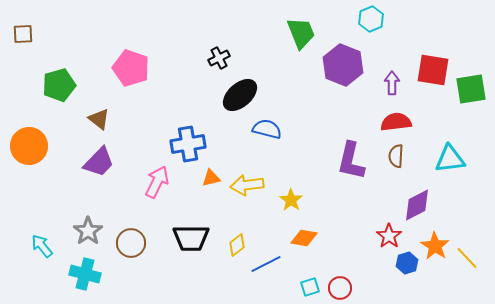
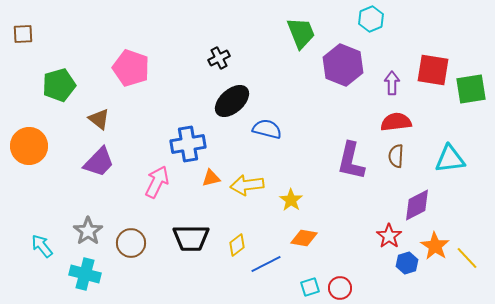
black ellipse: moved 8 px left, 6 px down
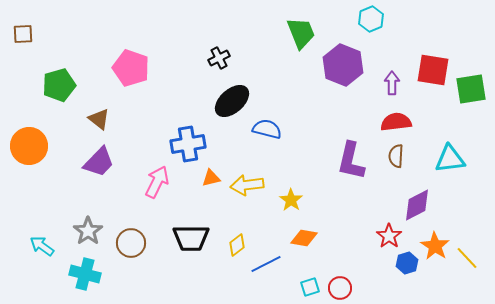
cyan arrow: rotated 15 degrees counterclockwise
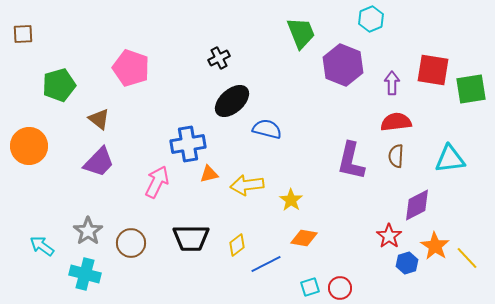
orange triangle: moved 2 px left, 4 px up
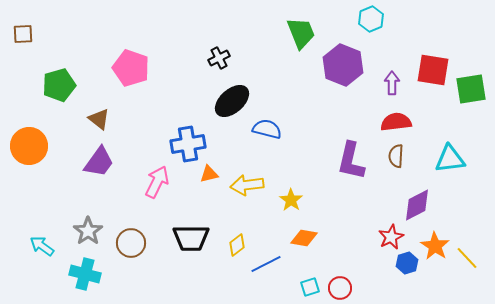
purple trapezoid: rotated 8 degrees counterclockwise
red star: moved 2 px right, 1 px down; rotated 10 degrees clockwise
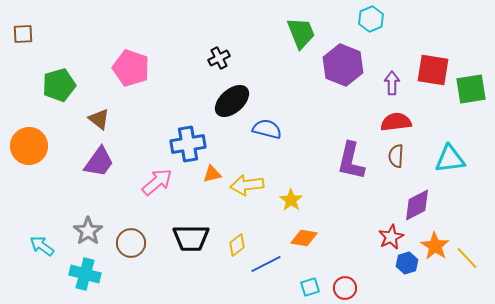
orange triangle: moved 3 px right
pink arrow: rotated 24 degrees clockwise
red circle: moved 5 px right
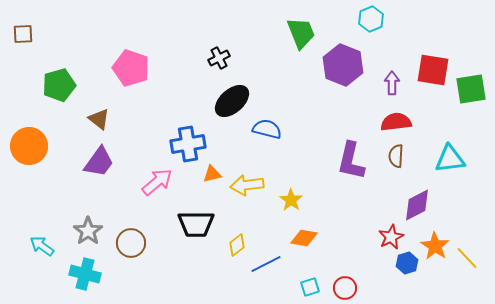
black trapezoid: moved 5 px right, 14 px up
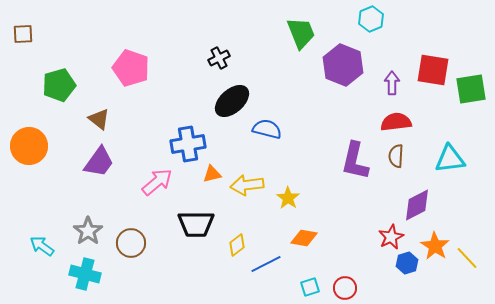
purple L-shape: moved 4 px right
yellow star: moved 3 px left, 2 px up
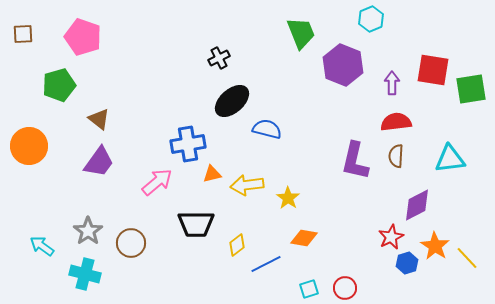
pink pentagon: moved 48 px left, 31 px up
cyan square: moved 1 px left, 2 px down
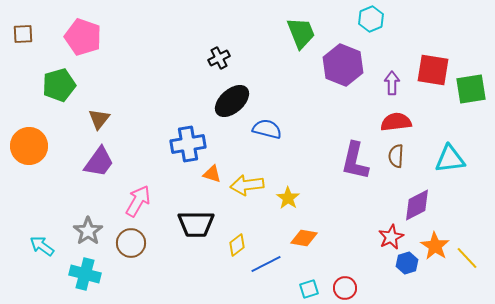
brown triangle: rotated 30 degrees clockwise
orange triangle: rotated 30 degrees clockwise
pink arrow: moved 19 px left, 19 px down; rotated 20 degrees counterclockwise
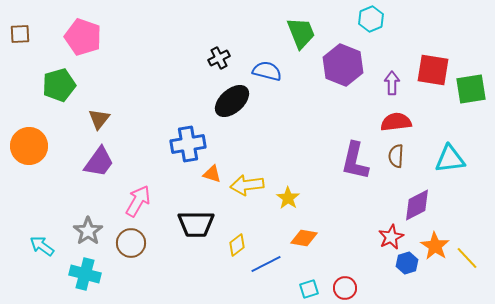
brown square: moved 3 px left
blue semicircle: moved 58 px up
